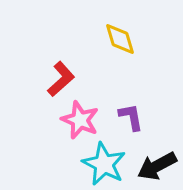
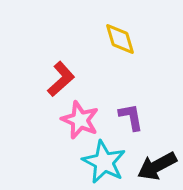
cyan star: moved 2 px up
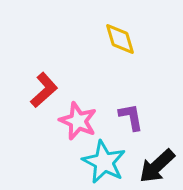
red L-shape: moved 17 px left, 11 px down
pink star: moved 2 px left, 1 px down
black arrow: rotated 15 degrees counterclockwise
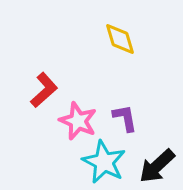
purple L-shape: moved 6 px left, 1 px down
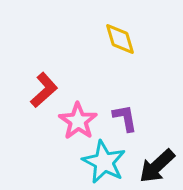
pink star: rotated 12 degrees clockwise
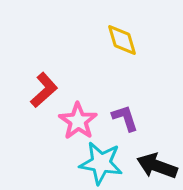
yellow diamond: moved 2 px right, 1 px down
purple L-shape: rotated 8 degrees counterclockwise
cyan star: moved 3 px left, 1 px down; rotated 18 degrees counterclockwise
black arrow: rotated 63 degrees clockwise
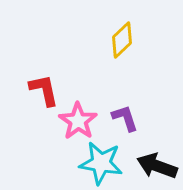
yellow diamond: rotated 63 degrees clockwise
red L-shape: rotated 60 degrees counterclockwise
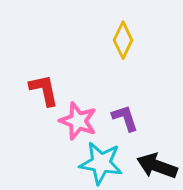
yellow diamond: moved 1 px right; rotated 21 degrees counterclockwise
pink star: rotated 15 degrees counterclockwise
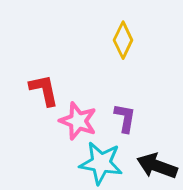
purple L-shape: rotated 28 degrees clockwise
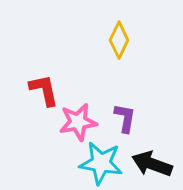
yellow diamond: moved 4 px left
pink star: moved 1 px down; rotated 30 degrees counterclockwise
black arrow: moved 5 px left, 2 px up
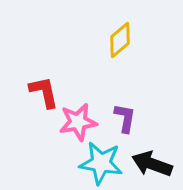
yellow diamond: moved 1 px right; rotated 24 degrees clockwise
red L-shape: moved 2 px down
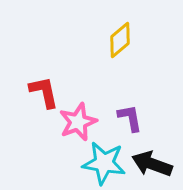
purple L-shape: moved 5 px right; rotated 20 degrees counterclockwise
pink star: rotated 12 degrees counterclockwise
cyan star: moved 3 px right
